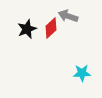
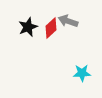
gray arrow: moved 5 px down
black star: moved 1 px right, 2 px up
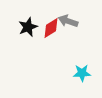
red diamond: rotated 10 degrees clockwise
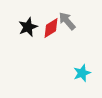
gray arrow: moved 1 px left; rotated 30 degrees clockwise
cyan star: rotated 18 degrees counterclockwise
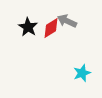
gray arrow: rotated 24 degrees counterclockwise
black star: rotated 18 degrees counterclockwise
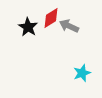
gray arrow: moved 2 px right, 5 px down
red diamond: moved 10 px up
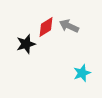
red diamond: moved 5 px left, 9 px down
black star: moved 2 px left, 17 px down; rotated 24 degrees clockwise
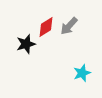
gray arrow: rotated 72 degrees counterclockwise
